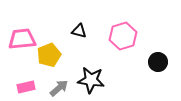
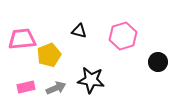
gray arrow: moved 3 px left; rotated 18 degrees clockwise
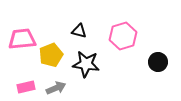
yellow pentagon: moved 2 px right
black star: moved 5 px left, 16 px up
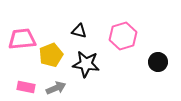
pink rectangle: rotated 24 degrees clockwise
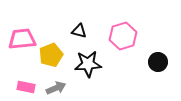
black star: moved 2 px right; rotated 12 degrees counterclockwise
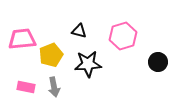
gray arrow: moved 2 px left, 1 px up; rotated 102 degrees clockwise
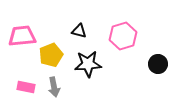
pink trapezoid: moved 3 px up
black circle: moved 2 px down
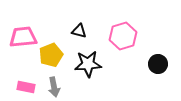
pink trapezoid: moved 1 px right, 1 px down
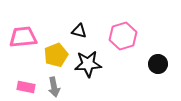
yellow pentagon: moved 5 px right
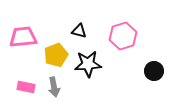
black circle: moved 4 px left, 7 px down
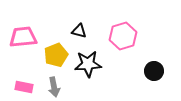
pink rectangle: moved 2 px left
